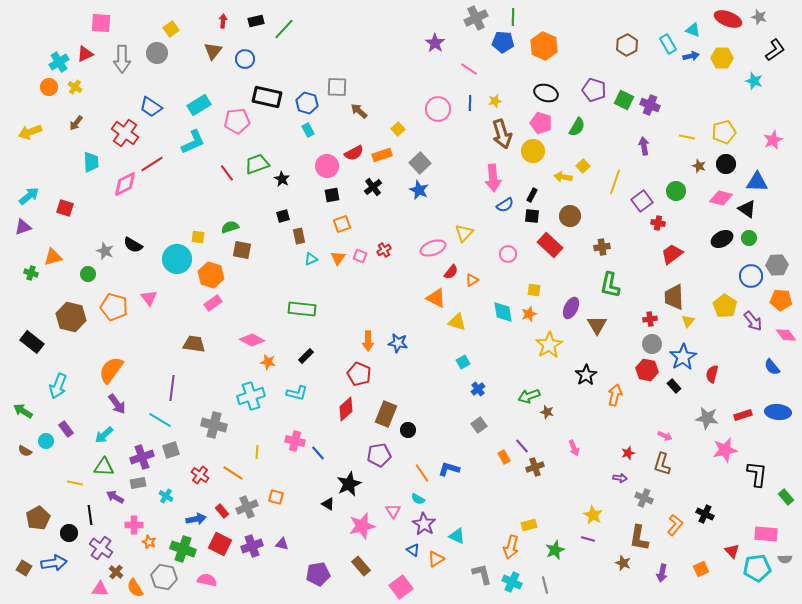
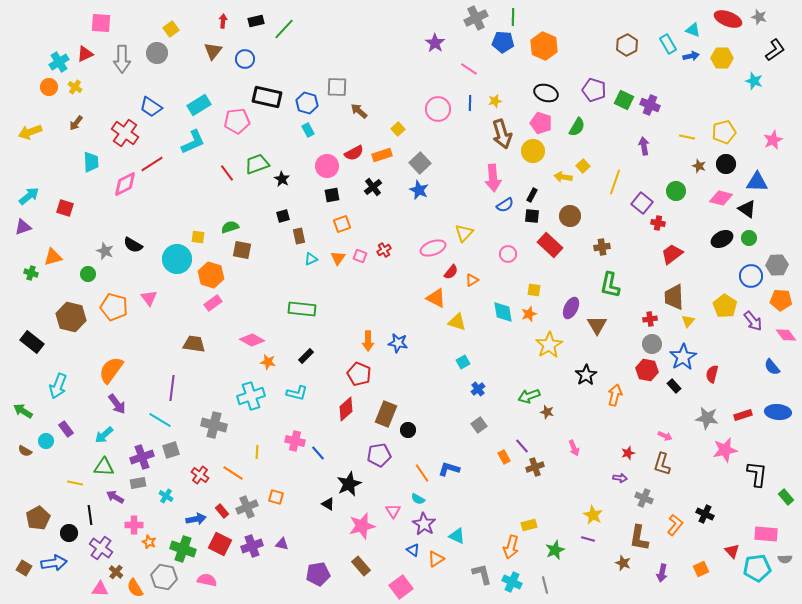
purple square at (642, 201): moved 2 px down; rotated 15 degrees counterclockwise
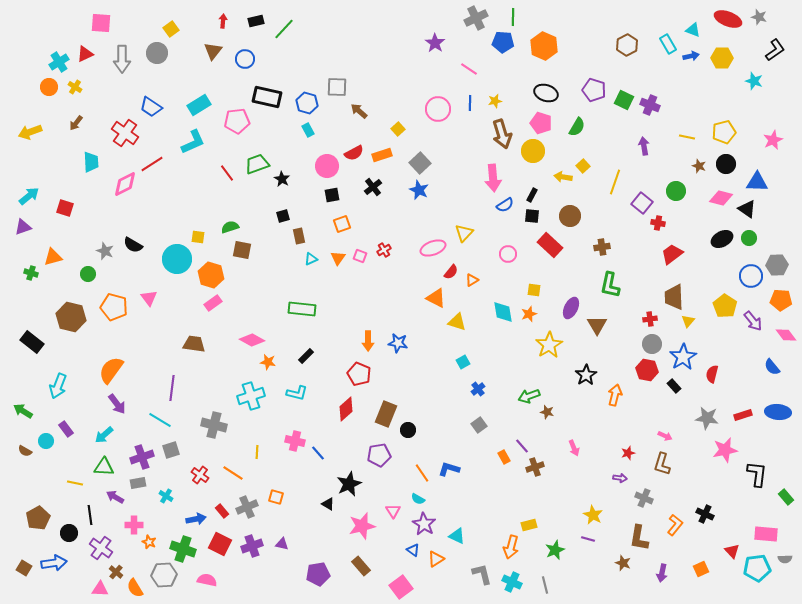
gray hexagon at (164, 577): moved 2 px up; rotated 15 degrees counterclockwise
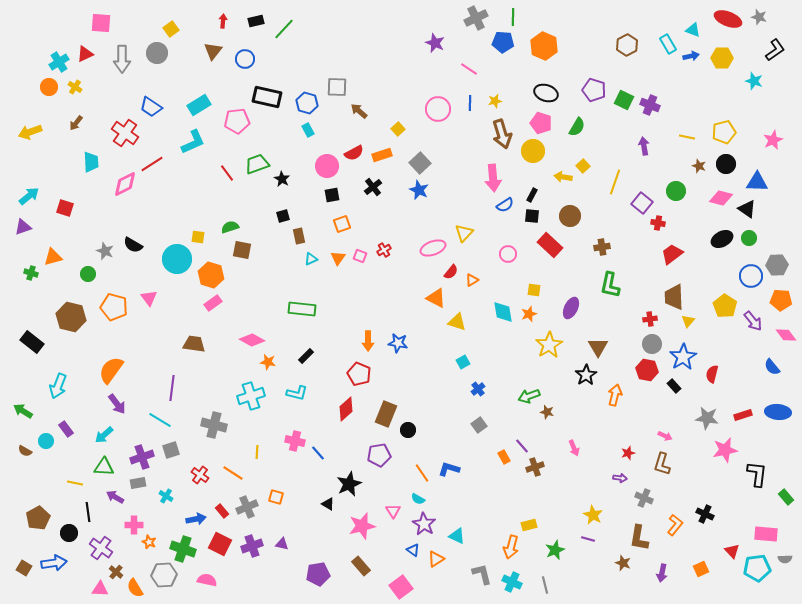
purple star at (435, 43): rotated 12 degrees counterclockwise
brown triangle at (597, 325): moved 1 px right, 22 px down
black line at (90, 515): moved 2 px left, 3 px up
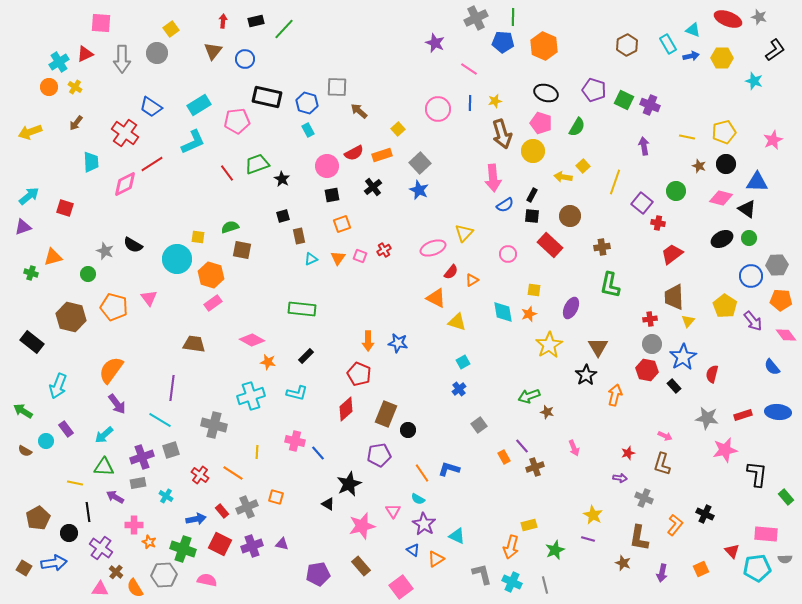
blue cross at (478, 389): moved 19 px left
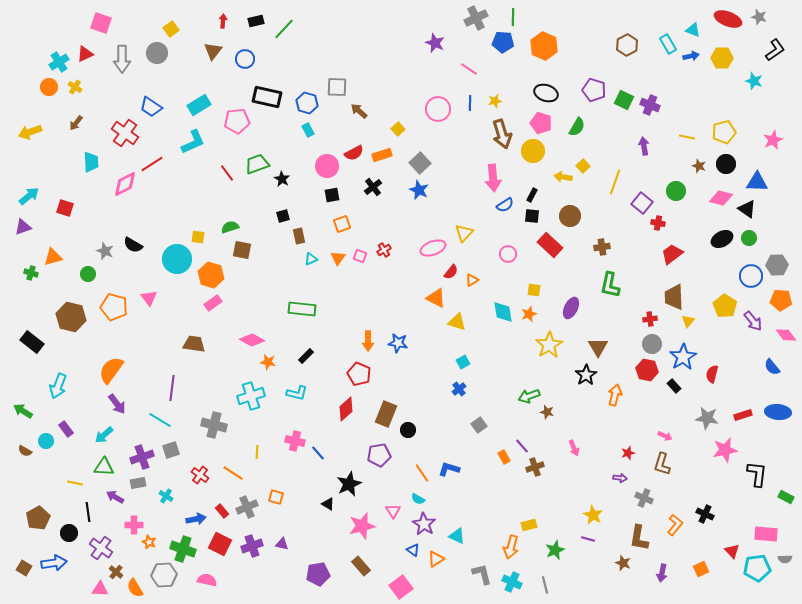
pink square at (101, 23): rotated 15 degrees clockwise
green rectangle at (786, 497): rotated 21 degrees counterclockwise
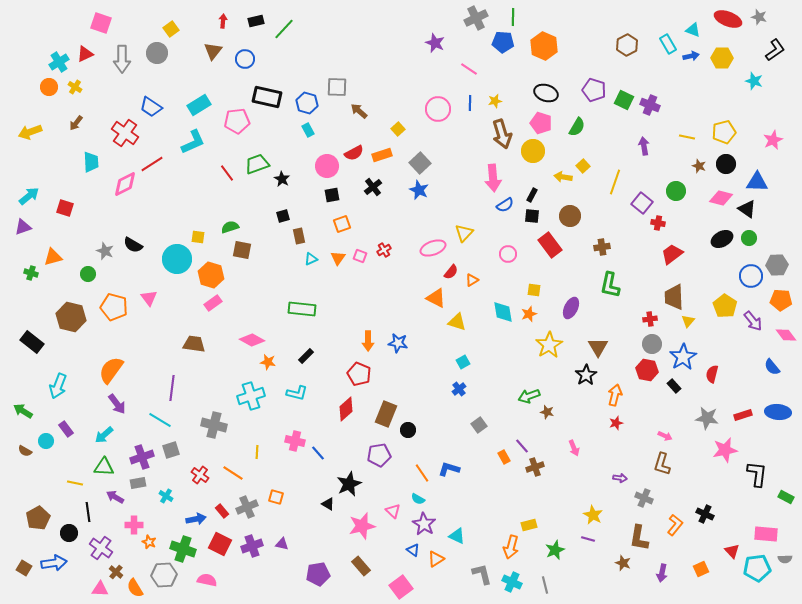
red rectangle at (550, 245): rotated 10 degrees clockwise
red star at (628, 453): moved 12 px left, 30 px up
pink triangle at (393, 511): rotated 14 degrees counterclockwise
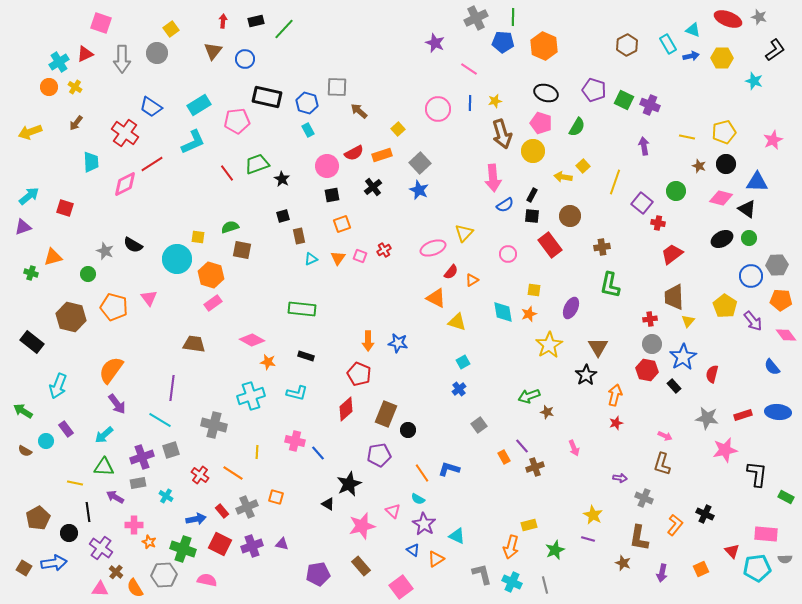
black rectangle at (306, 356): rotated 63 degrees clockwise
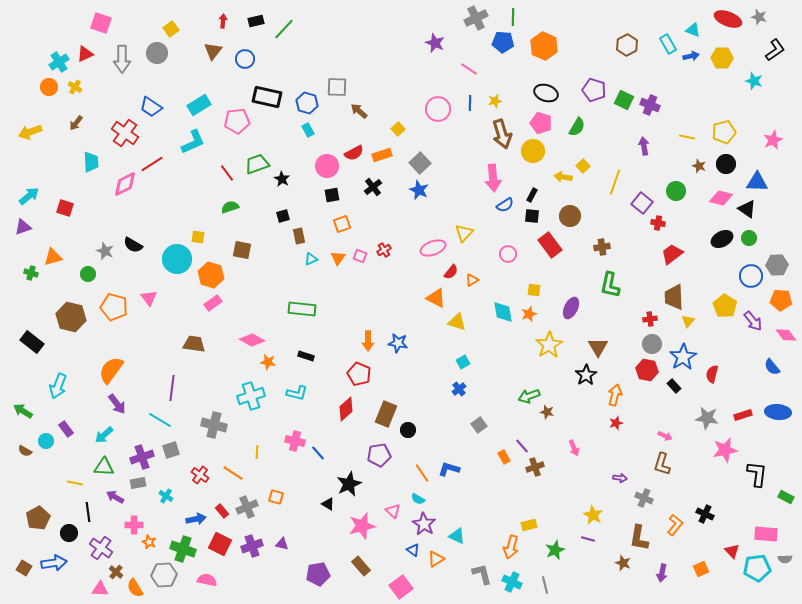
green semicircle at (230, 227): moved 20 px up
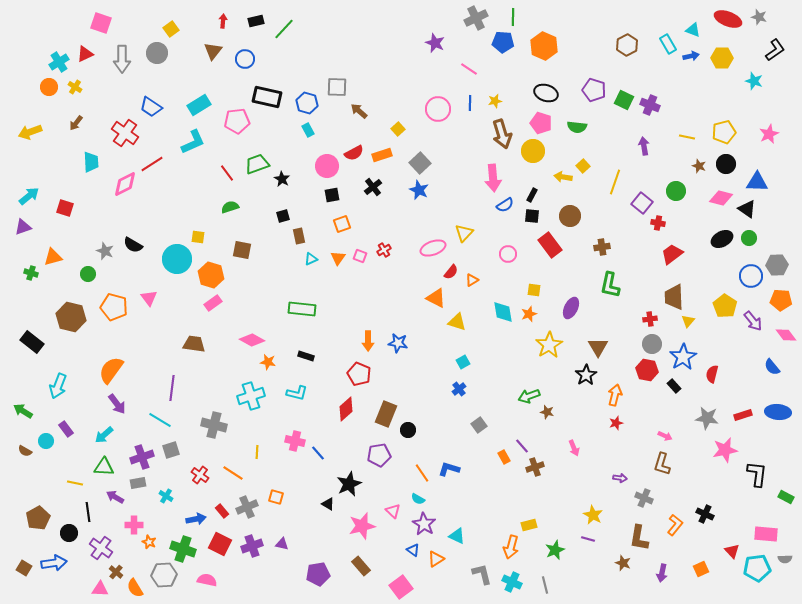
green semicircle at (577, 127): rotated 66 degrees clockwise
pink star at (773, 140): moved 4 px left, 6 px up
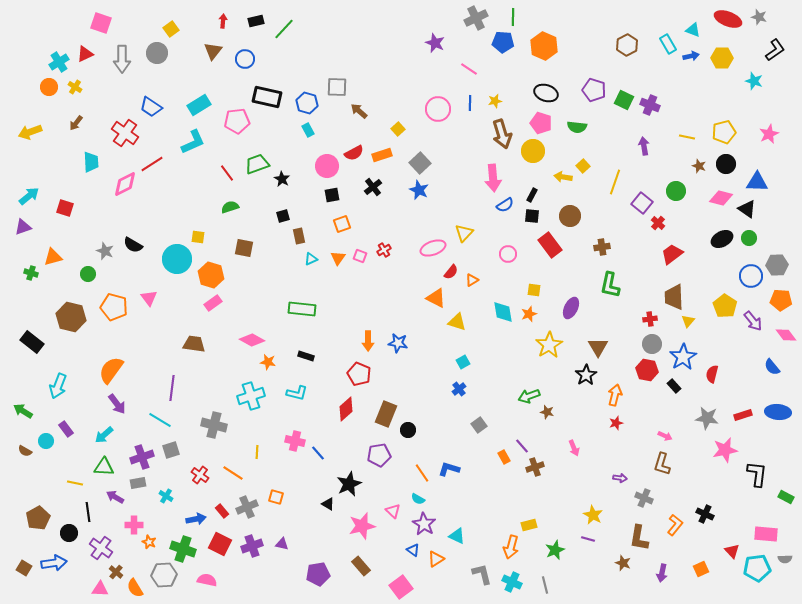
red cross at (658, 223): rotated 32 degrees clockwise
brown square at (242, 250): moved 2 px right, 2 px up
